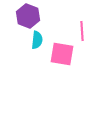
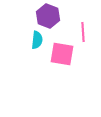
purple hexagon: moved 20 px right
pink line: moved 1 px right, 1 px down
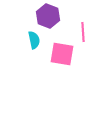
cyan semicircle: moved 3 px left; rotated 18 degrees counterclockwise
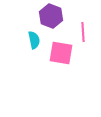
purple hexagon: moved 3 px right
pink square: moved 1 px left, 1 px up
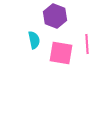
purple hexagon: moved 4 px right
pink line: moved 4 px right, 12 px down
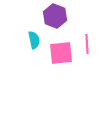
pink square: rotated 15 degrees counterclockwise
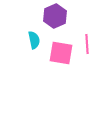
purple hexagon: rotated 15 degrees clockwise
pink square: rotated 15 degrees clockwise
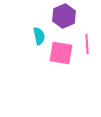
purple hexagon: moved 9 px right
cyan semicircle: moved 5 px right, 4 px up
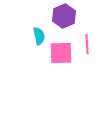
pink square: rotated 10 degrees counterclockwise
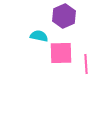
cyan semicircle: rotated 66 degrees counterclockwise
pink line: moved 1 px left, 20 px down
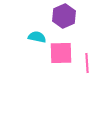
cyan semicircle: moved 2 px left, 1 px down
pink line: moved 1 px right, 1 px up
